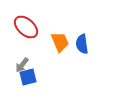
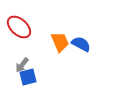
red ellipse: moved 7 px left
blue semicircle: moved 1 px left; rotated 126 degrees clockwise
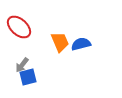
blue semicircle: rotated 42 degrees counterclockwise
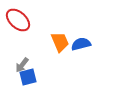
red ellipse: moved 1 px left, 7 px up
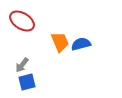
red ellipse: moved 4 px right, 1 px down; rotated 10 degrees counterclockwise
blue square: moved 1 px left, 5 px down
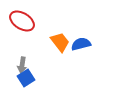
orange trapezoid: rotated 15 degrees counterclockwise
gray arrow: rotated 28 degrees counterclockwise
blue square: moved 1 px left, 4 px up; rotated 18 degrees counterclockwise
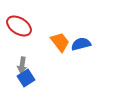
red ellipse: moved 3 px left, 5 px down
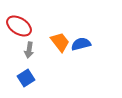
gray arrow: moved 7 px right, 15 px up
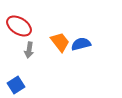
blue square: moved 10 px left, 7 px down
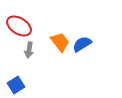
blue semicircle: moved 1 px right; rotated 18 degrees counterclockwise
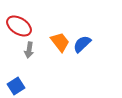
blue semicircle: rotated 12 degrees counterclockwise
blue square: moved 1 px down
